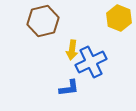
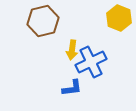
blue L-shape: moved 3 px right
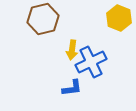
brown hexagon: moved 2 px up
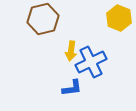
yellow arrow: moved 1 px left, 1 px down
